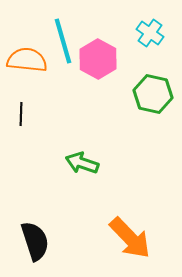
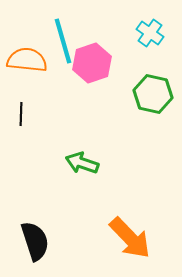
pink hexagon: moved 6 px left, 4 px down; rotated 12 degrees clockwise
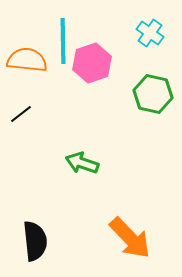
cyan line: rotated 15 degrees clockwise
black line: rotated 50 degrees clockwise
black semicircle: rotated 12 degrees clockwise
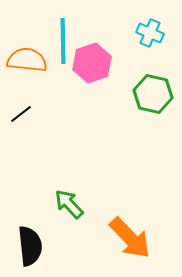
cyan cross: rotated 12 degrees counterclockwise
green arrow: moved 13 px left, 41 px down; rotated 28 degrees clockwise
black semicircle: moved 5 px left, 5 px down
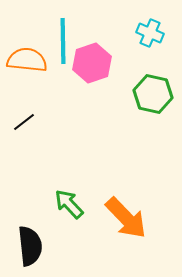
black line: moved 3 px right, 8 px down
orange arrow: moved 4 px left, 20 px up
